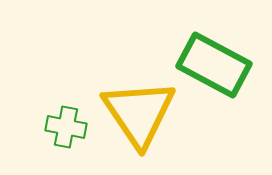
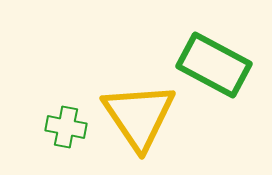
yellow triangle: moved 3 px down
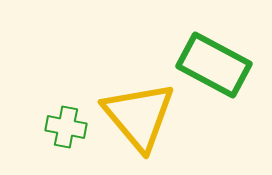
yellow triangle: rotated 6 degrees counterclockwise
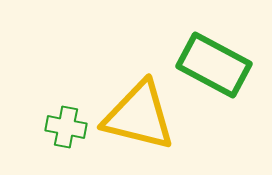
yellow triangle: rotated 36 degrees counterclockwise
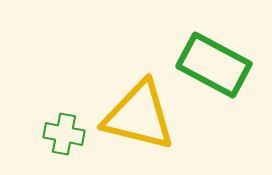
green cross: moved 2 px left, 7 px down
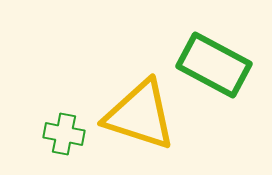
yellow triangle: moved 1 px right, 1 px up; rotated 4 degrees clockwise
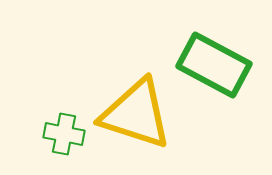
yellow triangle: moved 4 px left, 1 px up
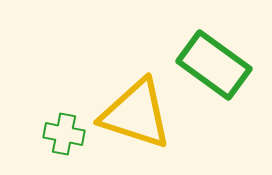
green rectangle: rotated 8 degrees clockwise
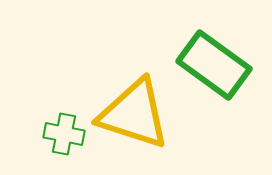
yellow triangle: moved 2 px left
